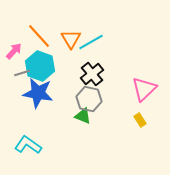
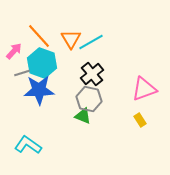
cyan hexagon: moved 2 px right, 3 px up
pink triangle: rotated 24 degrees clockwise
blue star: moved 1 px right, 3 px up; rotated 12 degrees counterclockwise
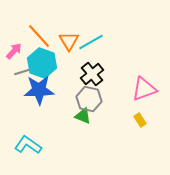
orange triangle: moved 2 px left, 2 px down
gray line: moved 1 px up
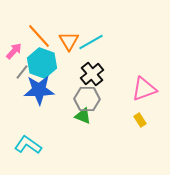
gray line: rotated 35 degrees counterclockwise
gray hexagon: moved 2 px left; rotated 10 degrees counterclockwise
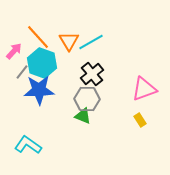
orange line: moved 1 px left, 1 px down
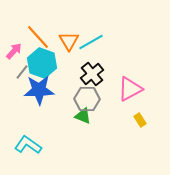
pink triangle: moved 14 px left; rotated 8 degrees counterclockwise
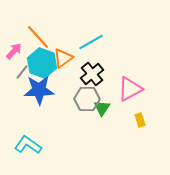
orange triangle: moved 6 px left, 17 px down; rotated 25 degrees clockwise
green triangle: moved 19 px right, 8 px up; rotated 42 degrees clockwise
yellow rectangle: rotated 16 degrees clockwise
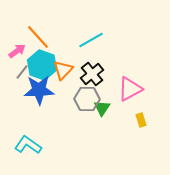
cyan line: moved 2 px up
pink arrow: moved 3 px right; rotated 12 degrees clockwise
orange triangle: moved 12 px down; rotated 10 degrees counterclockwise
cyan hexagon: moved 2 px down
yellow rectangle: moved 1 px right
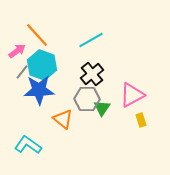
orange line: moved 1 px left, 2 px up
orange triangle: moved 49 px down; rotated 35 degrees counterclockwise
pink triangle: moved 2 px right, 6 px down
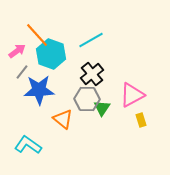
cyan hexagon: moved 9 px right, 11 px up
